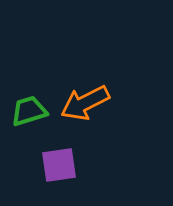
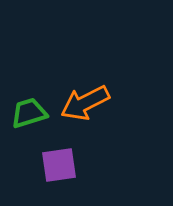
green trapezoid: moved 2 px down
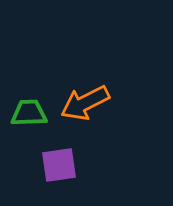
green trapezoid: rotated 15 degrees clockwise
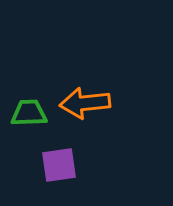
orange arrow: rotated 21 degrees clockwise
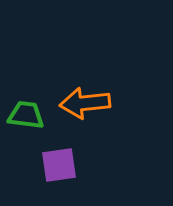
green trapezoid: moved 3 px left, 2 px down; rotated 9 degrees clockwise
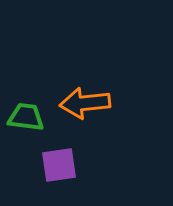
green trapezoid: moved 2 px down
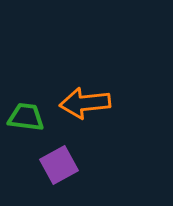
purple square: rotated 21 degrees counterclockwise
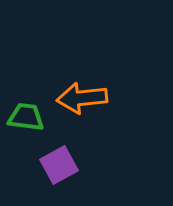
orange arrow: moved 3 px left, 5 px up
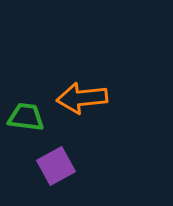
purple square: moved 3 px left, 1 px down
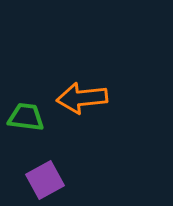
purple square: moved 11 px left, 14 px down
